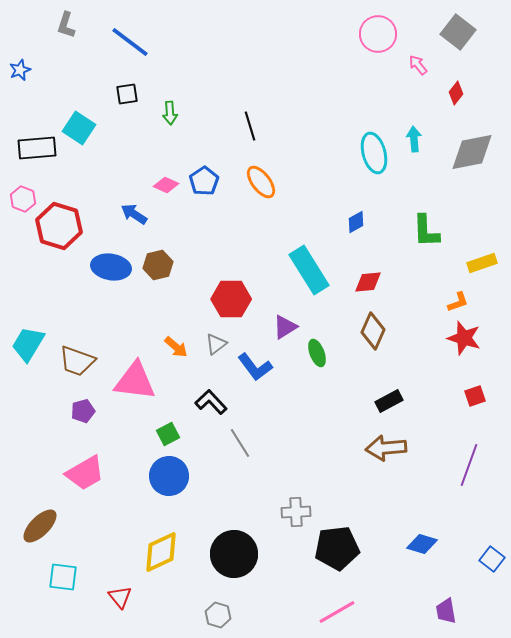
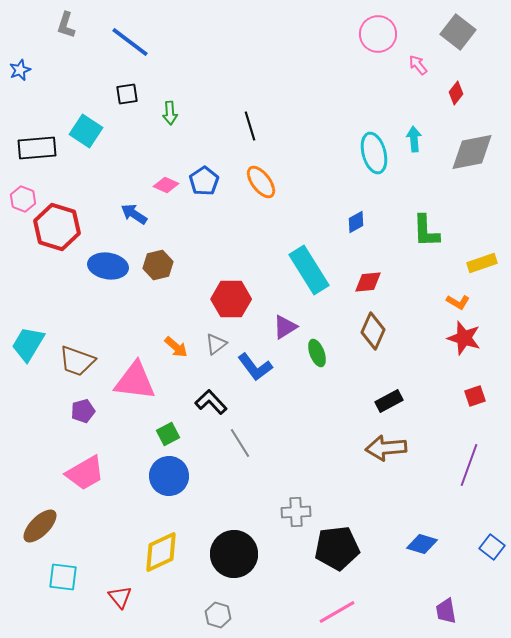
cyan square at (79, 128): moved 7 px right, 3 px down
red hexagon at (59, 226): moved 2 px left, 1 px down
blue ellipse at (111, 267): moved 3 px left, 1 px up
orange L-shape at (458, 302): rotated 50 degrees clockwise
blue square at (492, 559): moved 12 px up
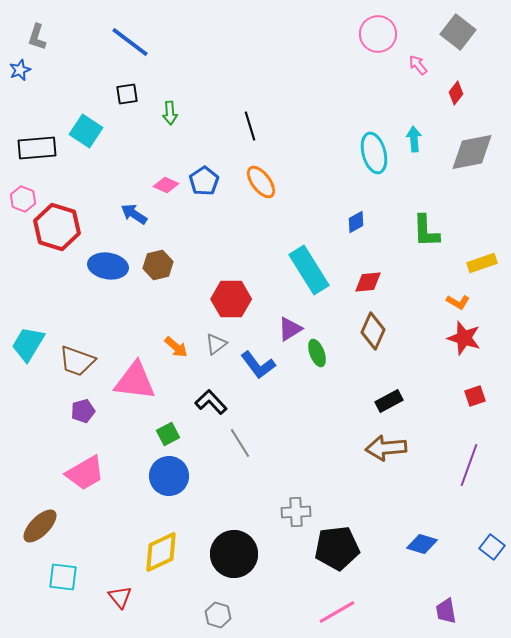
gray L-shape at (66, 25): moved 29 px left, 12 px down
purple triangle at (285, 327): moved 5 px right, 2 px down
blue L-shape at (255, 367): moved 3 px right, 2 px up
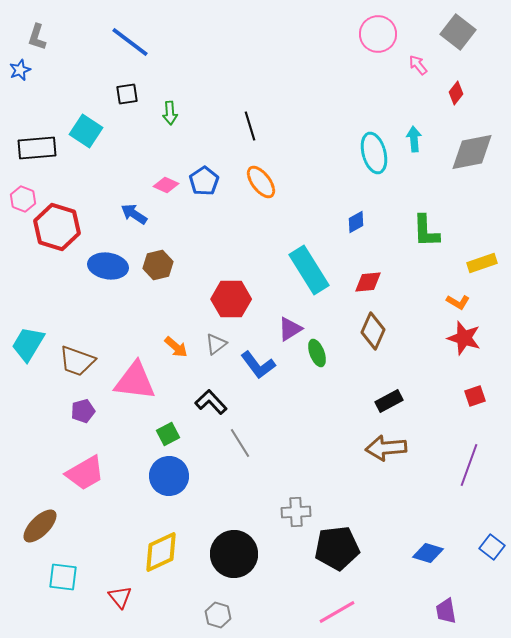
blue diamond at (422, 544): moved 6 px right, 9 px down
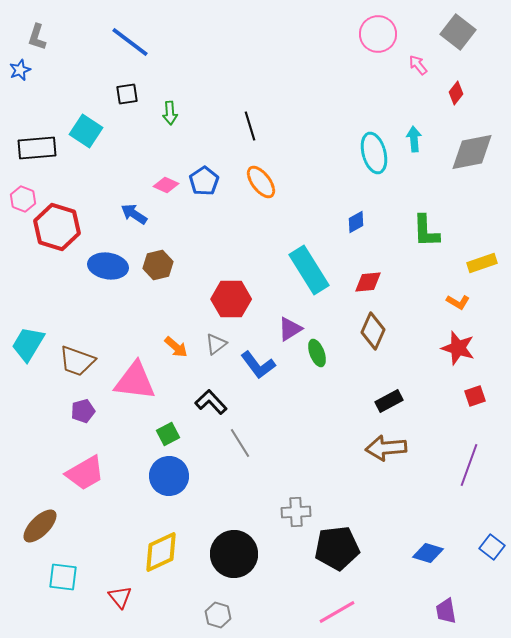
red star at (464, 338): moved 6 px left, 10 px down
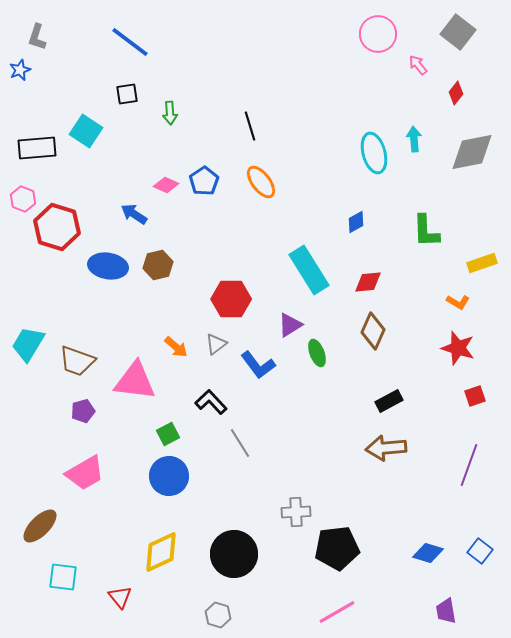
purple triangle at (290, 329): moved 4 px up
blue square at (492, 547): moved 12 px left, 4 px down
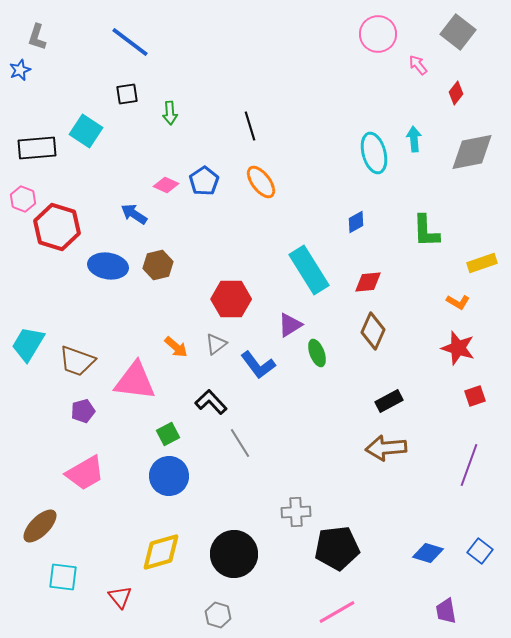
yellow diamond at (161, 552): rotated 9 degrees clockwise
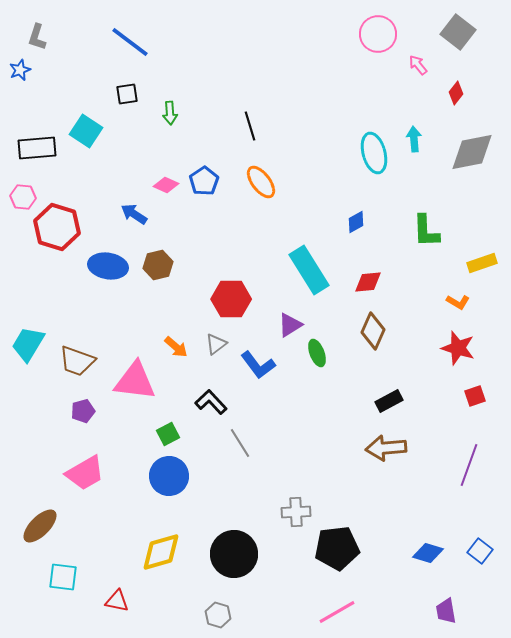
pink hexagon at (23, 199): moved 2 px up; rotated 15 degrees counterclockwise
red triangle at (120, 597): moved 3 px left, 4 px down; rotated 40 degrees counterclockwise
